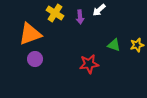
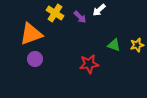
purple arrow: rotated 40 degrees counterclockwise
orange triangle: moved 1 px right
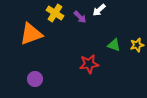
purple circle: moved 20 px down
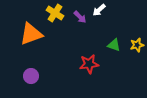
purple circle: moved 4 px left, 3 px up
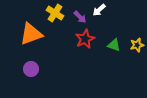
red star: moved 4 px left, 25 px up; rotated 18 degrees counterclockwise
purple circle: moved 7 px up
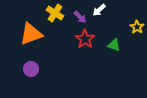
red star: rotated 12 degrees counterclockwise
yellow star: moved 18 px up; rotated 24 degrees counterclockwise
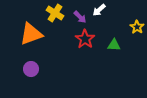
green triangle: rotated 16 degrees counterclockwise
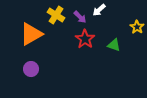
yellow cross: moved 1 px right, 2 px down
orange triangle: rotated 10 degrees counterclockwise
green triangle: rotated 16 degrees clockwise
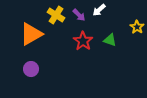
purple arrow: moved 1 px left, 2 px up
red star: moved 2 px left, 2 px down
green triangle: moved 4 px left, 5 px up
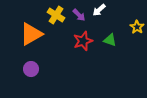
red star: rotated 18 degrees clockwise
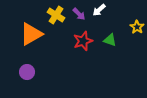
purple arrow: moved 1 px up
purple circle: moved 4 px left, 3 px down
